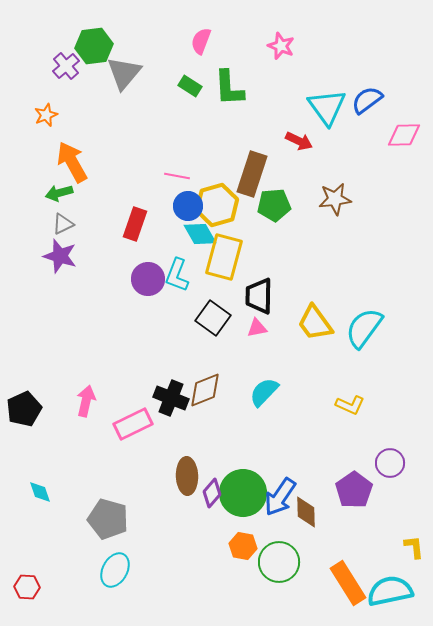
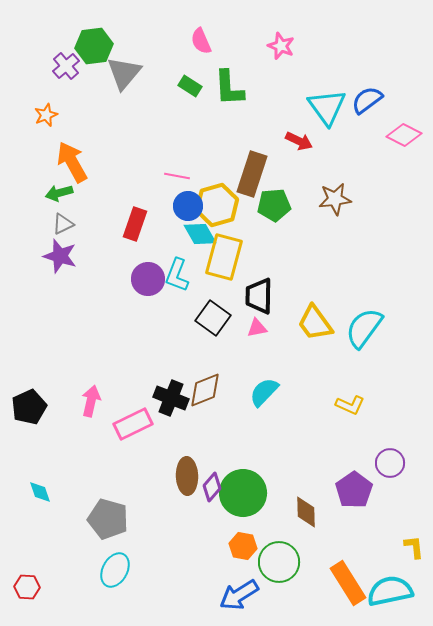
pink semicircle at (201, 41): rotated 44 degrees counterclockwise
pink diamond at (404, 135): rotated 28 degrees clockwise
pink arrow at (86, 401): moved 5 px right
black pentagon at (24, 409): moved 5 px right, 2 px up
purple diamond at (212, 493): moved 6 px up
blue arrow at (280, 497): moved 41 px left, 98 px down; rotated 24 degrees clockwise
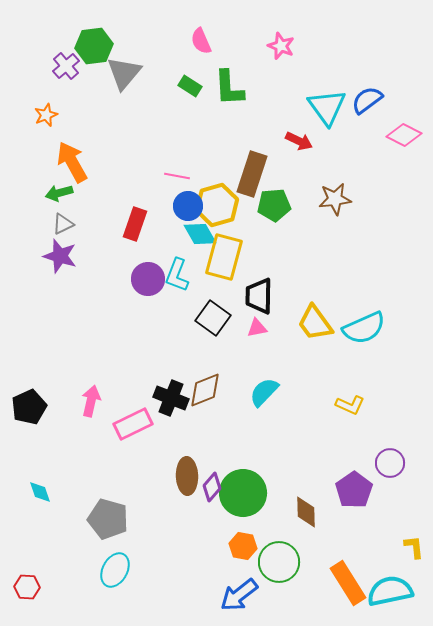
cyan semicircle at (364, 328): rotated 150 degrees counterclockwise
blue arrow at (239, 595): rotated 6 degrees counterclockwise
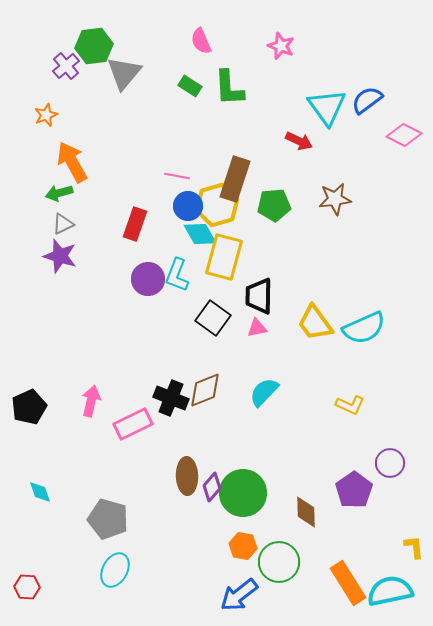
brown rectangle at (252, 174): moved 17 px left, 5 px down
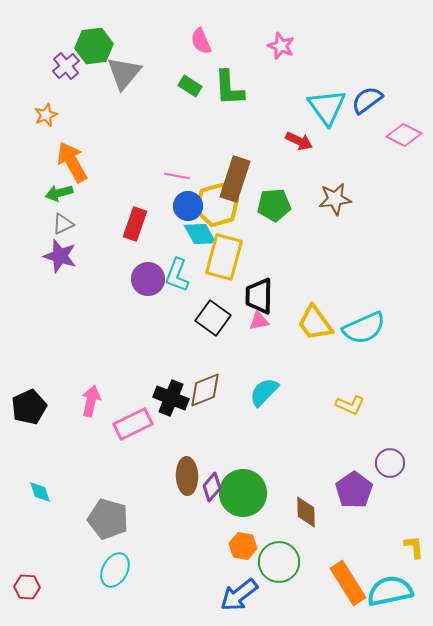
pink triangle at (257, 328): moved 2 px right, 7 px up
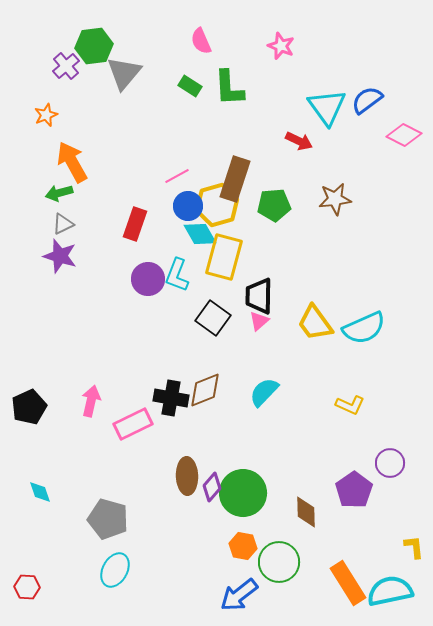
pink line at (177, 176): rotated 40 degrees counterclockwise
pink triangle at (259, 321): rotated 30 degrees counterclockwise
black cross at (171, 398): rotated 12 degrees counterclockwise
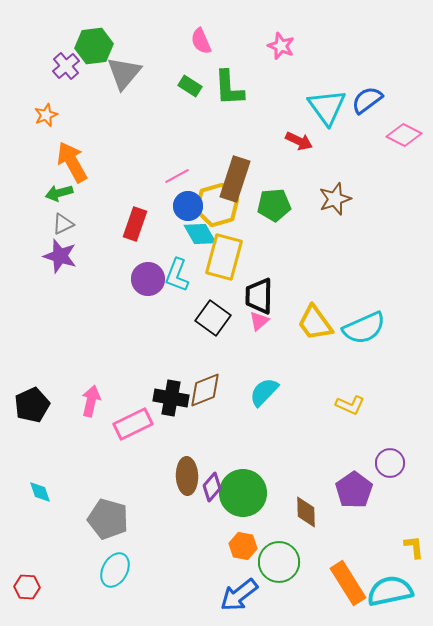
brown star at (335, 199): rotated 12 degrees counterclockwise
black pentagon at (29, 407): moved 3 px right, 2 px up
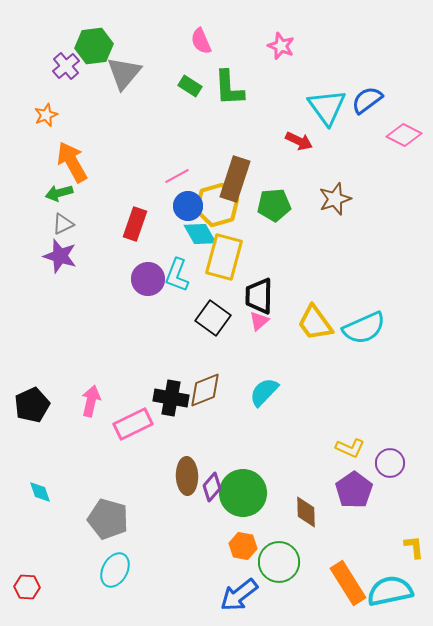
yellow L-shape at (350, 405): moved 43 px down
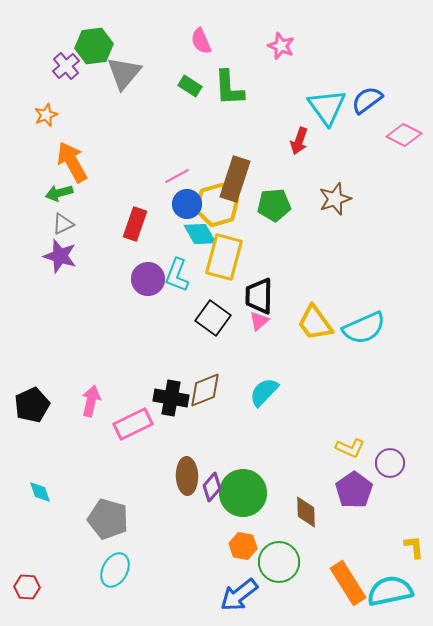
red arrow at (299, 141): rotated 84 degrees clockwise
blue circle at (188, 206): moved 1 px left, 2 px up
